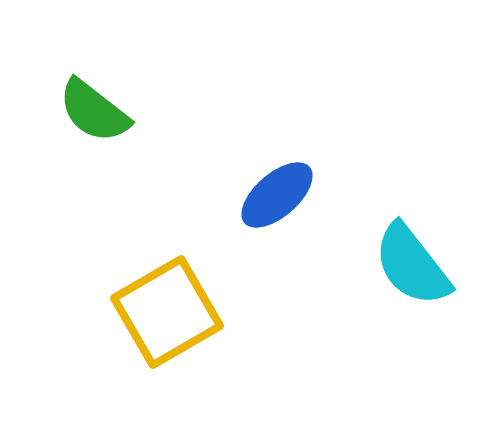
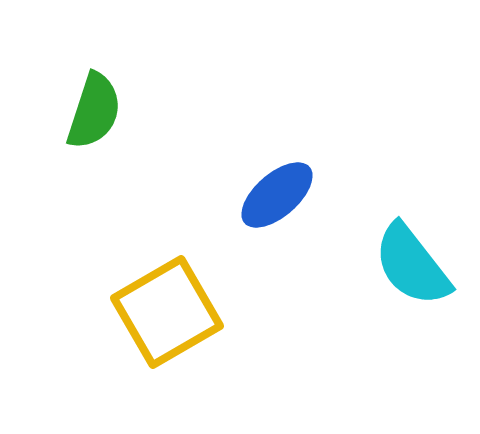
green semicircle: rotated 110 degrees counterclockwise
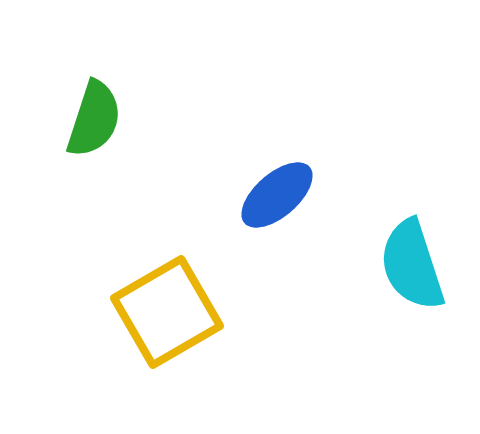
green semicircle: moved 8 px down
cyan semicircle: rotated 20 degrees clockwise
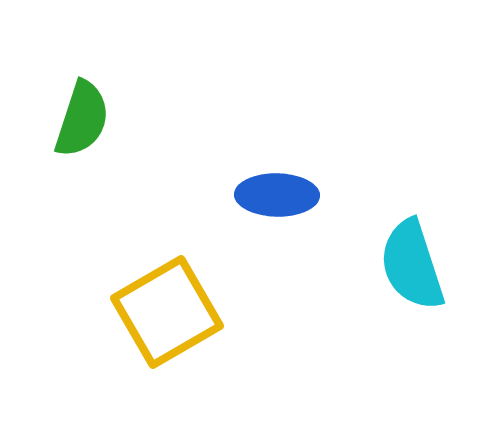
green semicircle: moved 12 px left
blue ellipse: rotated 42 degrees clockwise
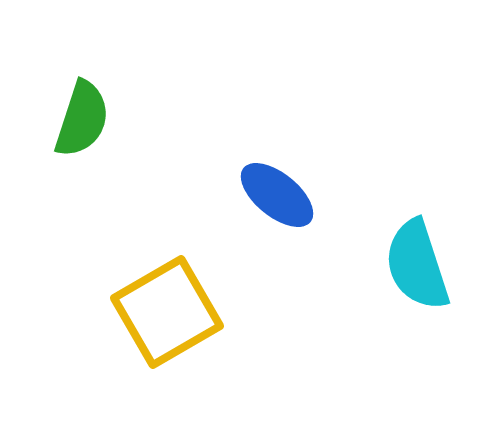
blue ellipse: rotated 38 degrees clockwise
cyan semicircle: moved 5 px right
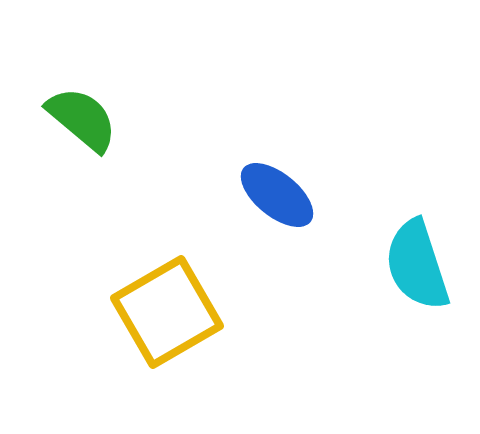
green semicircle: rotated 68 degrees counterclockwise
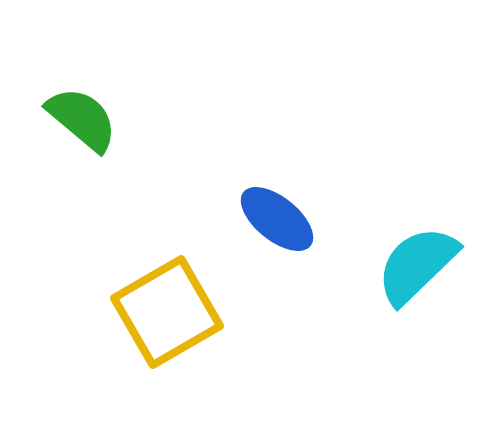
blue ellipse: moved 24 px down
cyan semicircle: rotated 64 degrees clockwise
